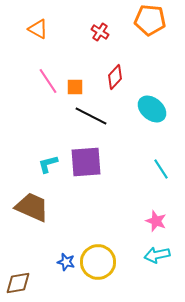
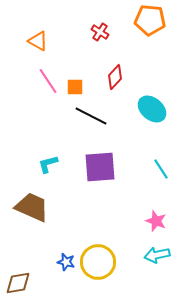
orange triangle: moved 12 px down
purple square: moved 14 px right, 5 px down
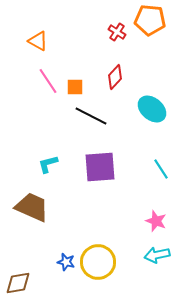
red cross: moved 17 px right
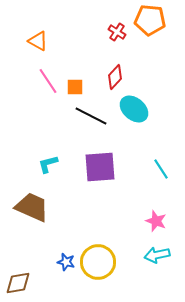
cyan ellipse: moved 18 px left
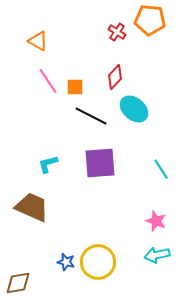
purple square: moved 4 px up
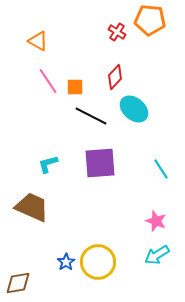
cyan arrow: rotated 20 degrees counterclockwise
blue star: rotated 24 degrees clockwise
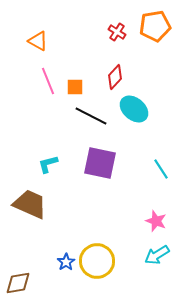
orange pentagon: moved 5 px right, 6 px down; rotated 16 degrees counterclockwise
pink line: rotated 12 degrees clockwise
purple square: rotated 16 degrees clockwise
brown trapezoid: moved 2 px left, 3 px up
yellow circle: moved 1 px left, 1 px up
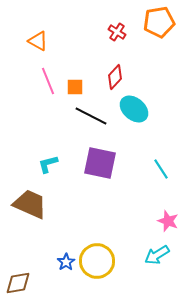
orange pentagon: moved 4 px right, 4 px up
pink star: moved 12 px right
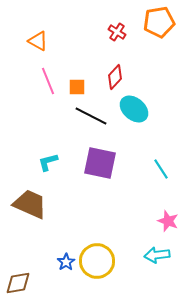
orange square: moved 2 px right
cyan L-shape: moved 2 px up
cyan arrow: rotated 25 degrees clockwise
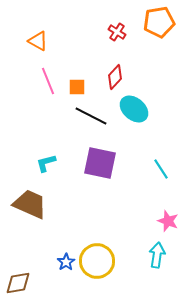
cyan L-shape: moved 2 px left, 1 px down
cyan arrow: rotated 105 degrees clockwise
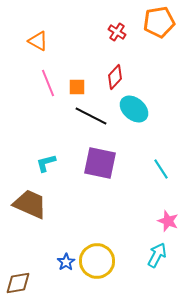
pink line: moved 2 px down
cyan arrow: rotated 20 degrees clockwise
